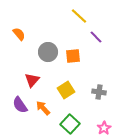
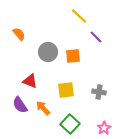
red triangle: moved 2 px left, 1 px down; rotated 49 degrees counterclockwise
yellow square: rotated 24 degrees clockwise
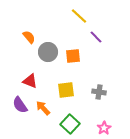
orange semicircle: moved 10 px right, 3 px down
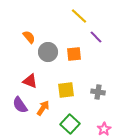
orange square: moved 1 px right, 2 px up
gray cross: moved 1 px left
orange arrow: rotated 77 degrees clockwise
pink star: moved 1 px down
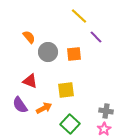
gray cross: moved 8 px right, 19 px down
orange arrow: moved 1 px right; rotated 28 degrees clockwise
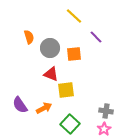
yellow line: moved 5 px left
orange semicircle: rotated 24 degrees clockwise
gray circle: moved 2 px right, 4 px up
red triangle: moved 21 px right, 7 px up
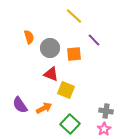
purple line: moved 2 px left, 3 px down
yellow square: rotated 30 degrees clockwise
